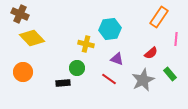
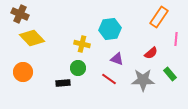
yellow cross: moved 4 px left
green circle: moved 1 px right
gray star: rotated 25 degrees clockwise
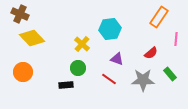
yellow cross: rotated 28 degrees clockwise
black rectangle: moved 3 px right, 2 px down
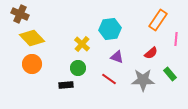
orange rectangle: moved 1 px left, 3 px down
purple triangle: moved 2 px up
orange circle: moved 9 px right, 8 px up
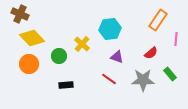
orange circle: moved 3 px left
green circle: moved 19 px left, 12 px up
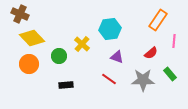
pink line: moved 2 px left, 2 px down
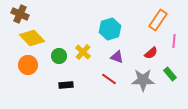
cyan hexagon: rotated 10 degrees counterclockwise
yellow cross: moved 1 px right, 8 px down
orange circle: moved 1 px left, 1 px down
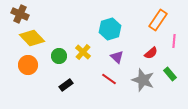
purple triangle: rotated 24 degrees clockwise
gray star: rotated 20 degrees clockwise
black rectangle: rotated 32 degrees counterclockwise
